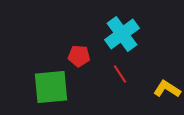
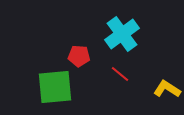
red line: rotated 18 degrees counterclockwise
green square: moved 4 px right
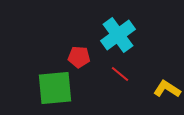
cyan cross: moved 4 px left, 1 px down
red pentagon: moved 1 px down
green square: moved 1 px down
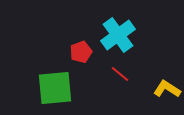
red pentagon: moved 2 px right, 5 px up; rotated 25 degrees counterclockwise
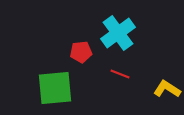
cyan cross: moved 2 px up
red pentagon: rotated 15 degrees clockwise
red line: rotated 18 degrees counterclockwise
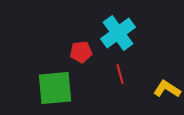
red line: rotated 54 degrees clockwise
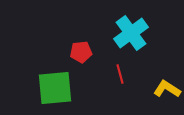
cyan cross: moved 13 px right
